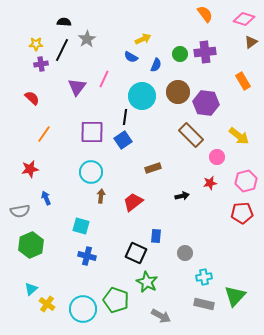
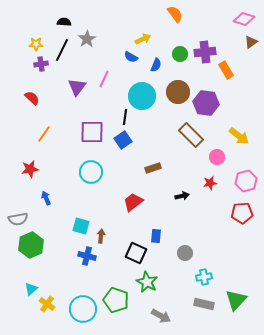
orange semicircle at (205, 14): moved 30 px left
orange rectangle at (243, 81): moved 17 px left, 11 px up
brown arrow at (101, 196): moved 40 px down
gray semicircle at (20, 211): moved 2 px left, 8 px down
green triangle at (235, 296): moved 1 px right, 4 px down
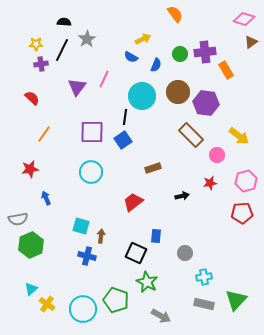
pink circle at (217, 157): moved 2 px up
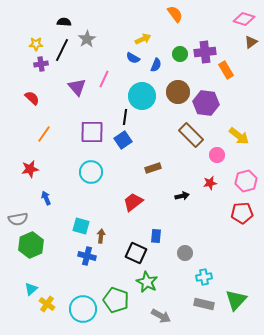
blue semicircle at (131, 57): moved 2 px right, 1 px down
purple triangle at (77, 87): rotated 18 degrees counterclockwise
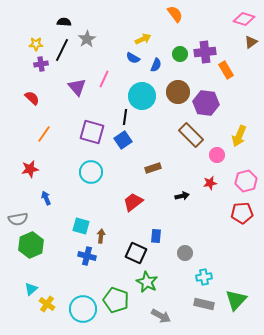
purple square at (92, 132): rotated 15 degrees clockwise
yellow arrow at (239, 136): rotated 75 degrees clockwise
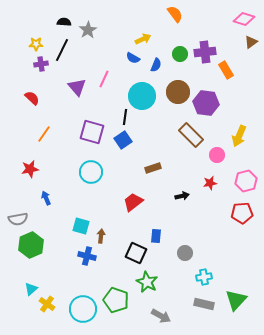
gray star at (87, 39): moved 1 px right, 9 px up
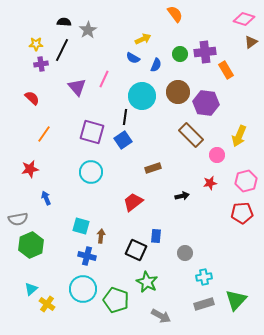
black square at (136, 253): moved 3 px up
gray rectangle at (204, 304): rotated 30 degrees counterclockwise
cyan circle at (83, 309): moved 20 px up
